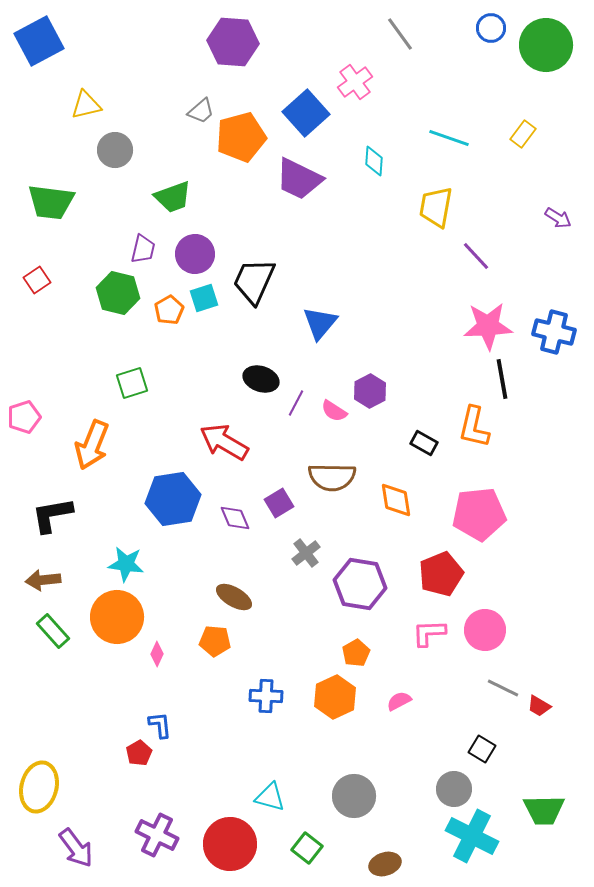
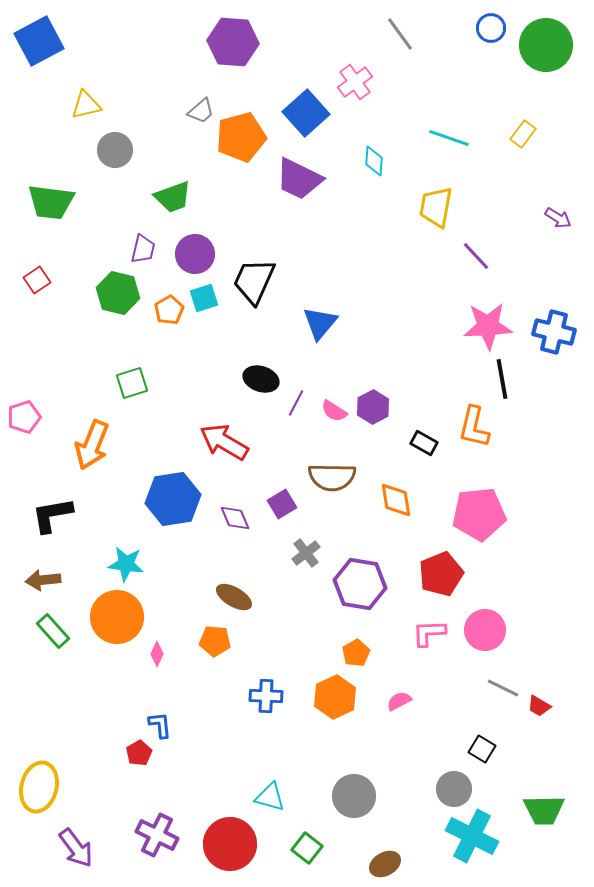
purple hexagon at (370, 391): moved 3 px right, 16 px down
purple square at (279, 503): moved 3 px right, 1 px down
brown ellipse at (385, 864): rotated 12 degrees counterclockwise
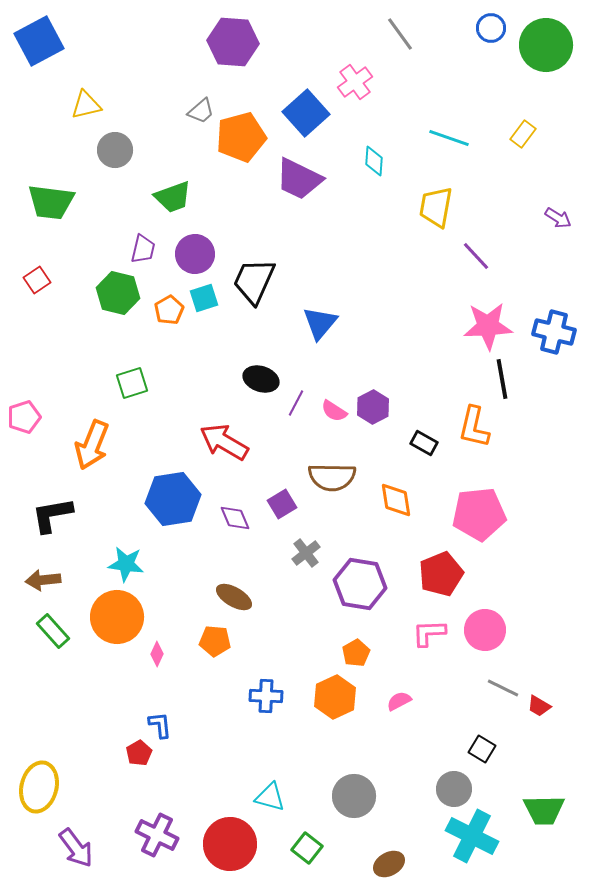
brown ellipse at (385, 864): moved 4 px right
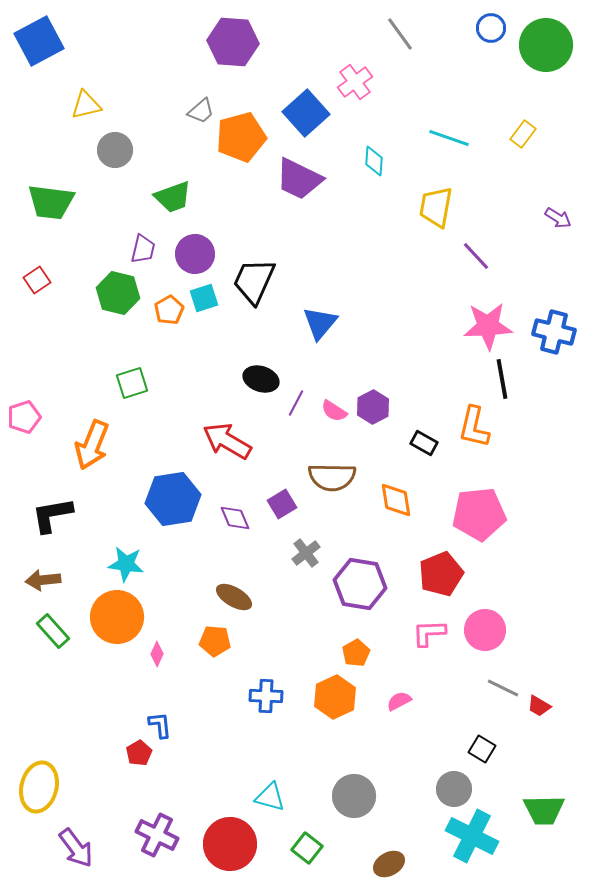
red arrow at (224, 442): moved 3 px right, 1 px up
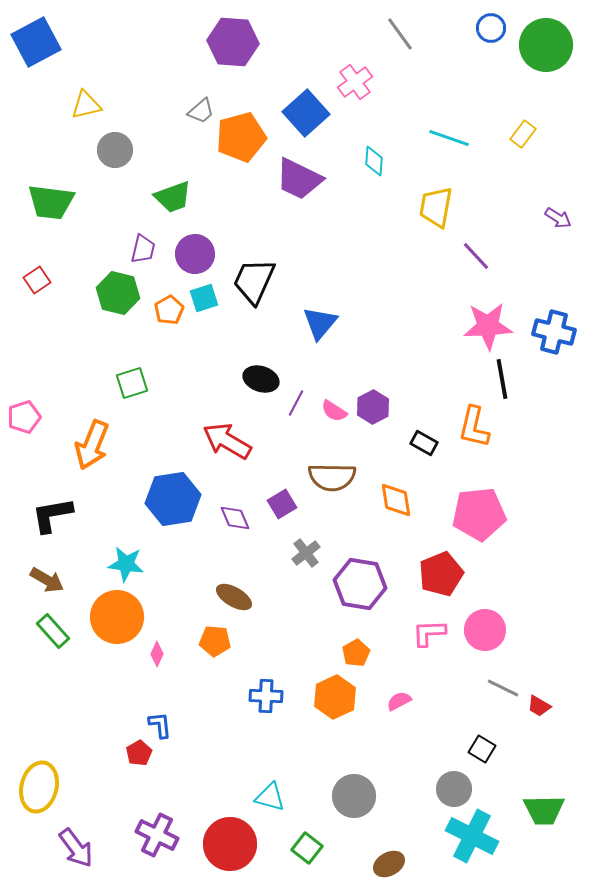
blue square at (39, 41): moved 3 px left, 1 px down
brown arrow at (43, 580): moved 4 px right; rotated 144 degrees counterclockwise
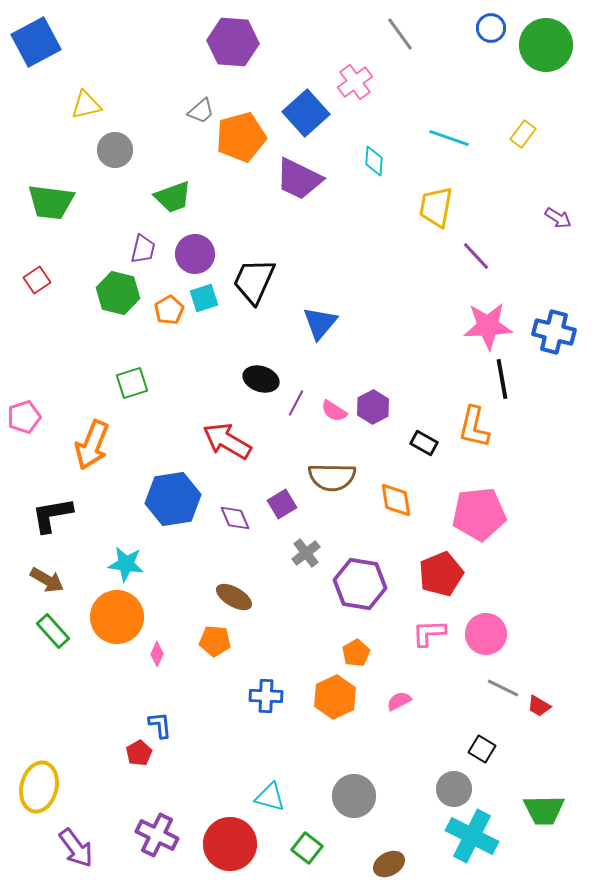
pink circle at (485, 630): moved 1 px right, 4 px down
